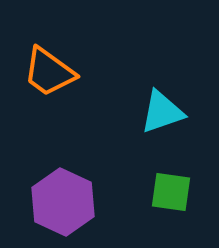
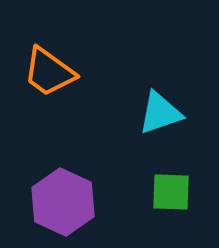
cyan triangle: moved 2 px left, 1 px down
green square: rotated 6 degrees counterclockwise
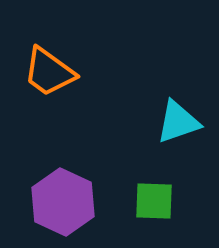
cyan triangle: moved 18 px right, 9 px down
green square: moved 17 px left, 9 px down
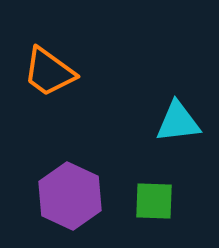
cyan triangle: rotated 12 degrees clockwise
purple hexagon: moved 7 px right, 6 px up
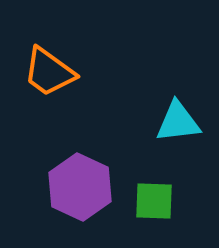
purple hexagon: moved 10 px right, 9 px up
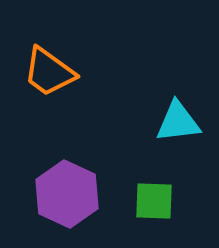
purple hexagon: moved 13 px left, 7 px down
